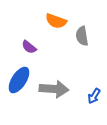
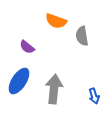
purple semicircle: moved 2 px left
blue ellipse: moved 1 px down
gray arrow: rotated 88 degrees counterclockwise
blue arrow: rotated 49 degrees counterclockwise
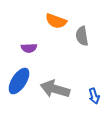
purple semicircle: moved 2 px right, 1 px down; rotated 42 degrees counterclockwise
gray arrow: moved 1 px right; rotated 80 degrees counterclockwise
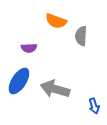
gray semicircle: moved 1 px left; rotated 12 degrees clockwise
blue arrow: moved 10 px down
